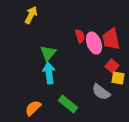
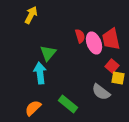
cyan arrow: moved 9 px left
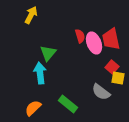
red square: moved 1 px down
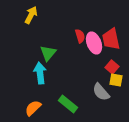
yellow square: moved 2 px left, 2 px down
gray semicircle: rotated 12 degrees clockwise
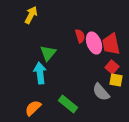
red trapezoid: moved 5 px down
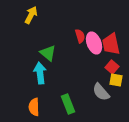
green triangle: rotated 30 degrees counterclockwise
green rectangle: rotated 30 degrees clockwise
orange semicircle: moved 1 px right, 1 px up; rotated 48 degrees counterclockwise
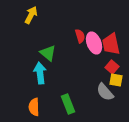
gray semicircle: moved 4 px right
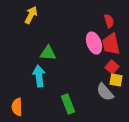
red semicircle: moved 29 px right, 15 px up
green triangle: rotated 36 degrees counterclockwise
cyan arrow: moved 1 px left, 3 px down
orange semicircle: moved 17 px left
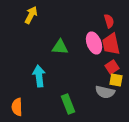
green triangle: moved 12 px right, 6 px up
red square: rotated 16 degrees clockwise
gray semicircle: rotated 36 degrees counterclockwise
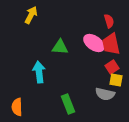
pink ellipse: rotated 35 degrees counterclockwise
cyan arrow: moved 4 px up
gray semicircle: moved 2 px down
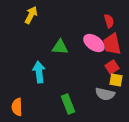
red trapezoid: moved 1 px right
